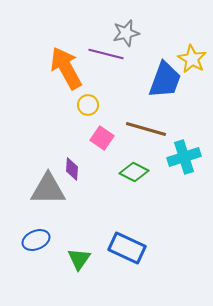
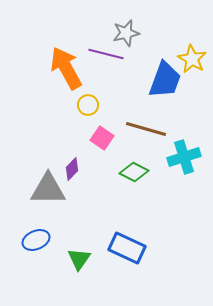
purple diamond: rotated 40 degrees clockwise
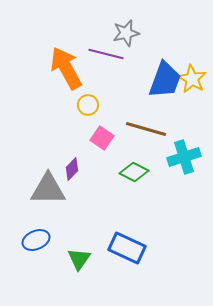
yellow star: moved 20 px down
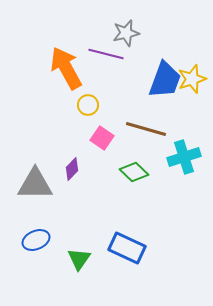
yellow star: rotated 24 degrees clockwise
green diamond: rotated 16 degrees clockwise
gray triangle: moved 13 px left, 5 px up
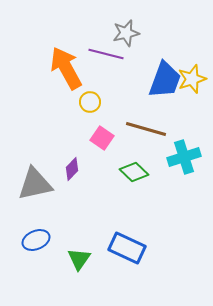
yellow circle: moved 2 px right, 3 px up
gray triangle: rotated 12 degrees counterclockwise
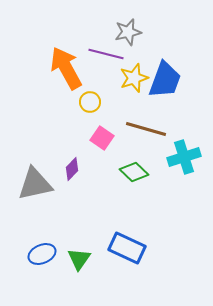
gray star: moved 2 px right, 1 px up
yellow star: moved 58 px left, 1 px up
blue ellipse: moved 6 px right, 14 px down
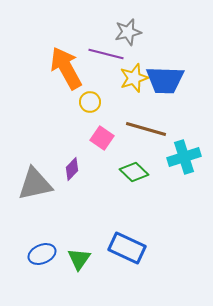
blue trapezoid: rotated 72 degrees clockwise
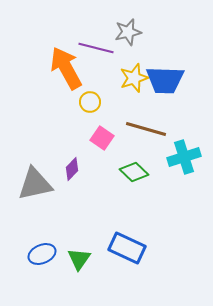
purple line: moved 10 px left, 6 px up
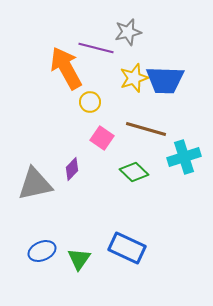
blue ellipse: moved 3 px up
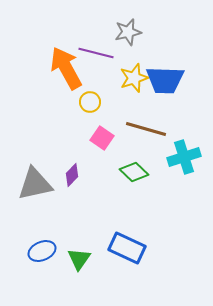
purple line: moved 5 px down
purple diamond: moved 6 px down
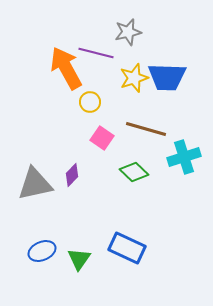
blue trapezoid: moved 2 px right, 3 px up
